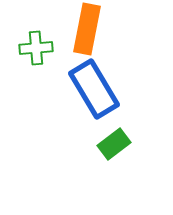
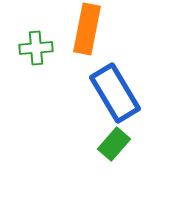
blue rectangle: moved 21 px right, 4 px down
green rectangle: rotated 12 degrees counterclockwise
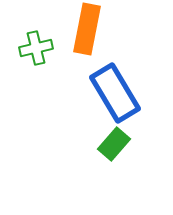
green cross: rotated 8 degrees counterclockwise
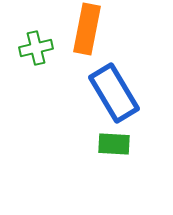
blue rectangle: moved 1 px left
green rectangle: rotated 52 degrees clockwise
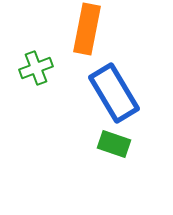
green cross: moved 20 px down; rotated 8 degrees counterclockwise
green rectangle: rotated 16 degrees clockwise
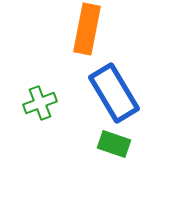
green cross: moved 4 px right, 35 px down
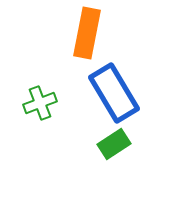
orange rectangle: moved 4 px down
green rectangle: rotated 52 degrees counterclockwise
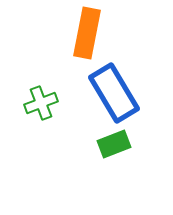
green cross: moved 1 px right
green rectangle: rotated 12 degrees clockwise
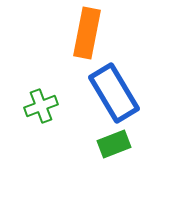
green cross: moved 3 px down
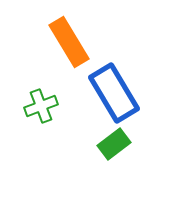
orange rectangle: moved 18 px left, 9 px down; rotated 42 degrees counterclockwise
green rectangle: rotated 16 degrees counterclockwise
